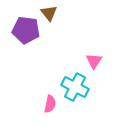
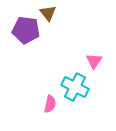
brown triangle: moved 1 px left
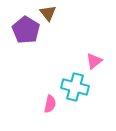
purple pentagon: rotated 24 degrees clockwise
pink triangle: rotated 18 degrees clockwise
cyan cross: rotated 12 degrees counterclockwise
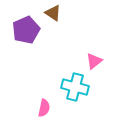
brown triangle: moved 5 px right; rotated 18 degrees counterclockwise
purple pentagon: rotated 16 degrees clockwise
pink semicircle: moved 6 px left, 4 px down
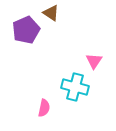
brown triangle: moved 2 px left
pink triangle: rotated 18 degrees counterclockwise
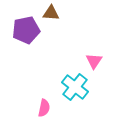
brown triangle: rotated 30 degrees counterclockwise
purple pentagon: rotated 12 degrees clockwise
cyan cross: rotated 24 degrees clockwise
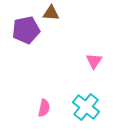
cyan cross: moved 11 px right, 20 px down
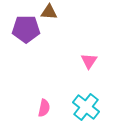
brown triangle: moved 2 px left, 1 px up
purple pentagon: moved 1 px up; rotated 12 degrees clockwise
pink triangle: moved 5 px left
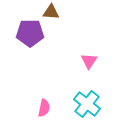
brown triangle: moved 2 px right
purple pentagon: moved 4 px right, 4 px down
cyan cross: moved 1 px right, 3 px up
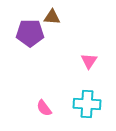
brown triangle: moved 1 px right, 5 px down
cyan cross: rotated 36 degrees counterclockwise
pink semicircle: rotated 132 degrees clockwise
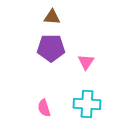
purple pentagon: moved 21 px right, 15 px down
pink triangle: moved 3 px left, 1 px down
pink semicircle: rotated 18 degrees clockwise
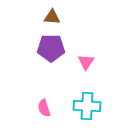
cyan cross: moved 2 px down
